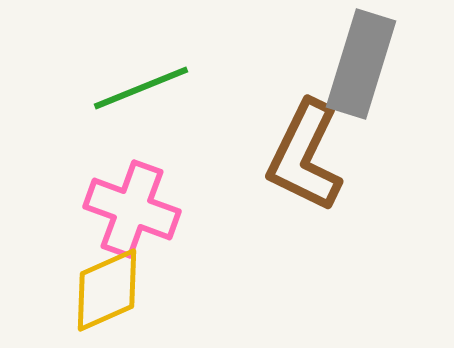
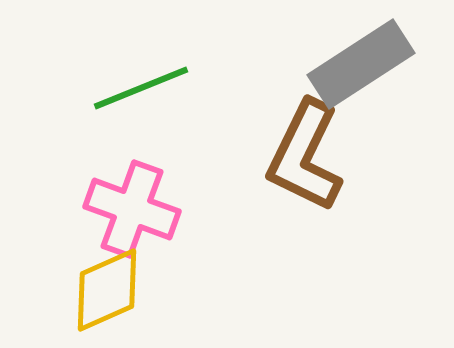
gray rectangle: rotated 40 degrees clockwise
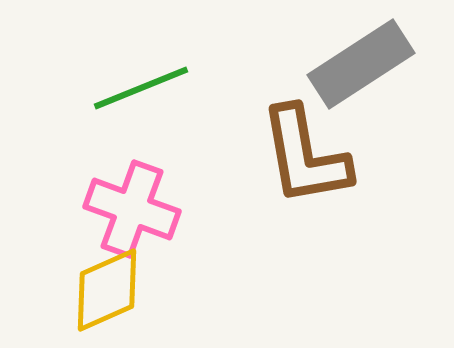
brown L-shape: rotated 36 degrees counterclockwise
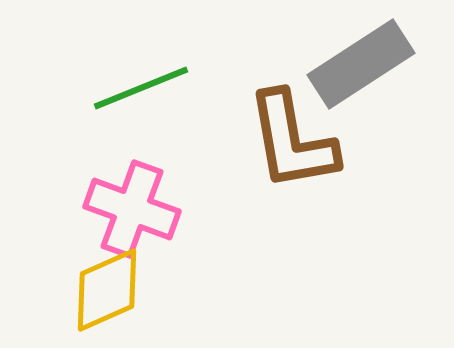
brown L-shape: moved 13 px left, 15 px up
